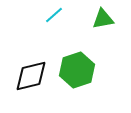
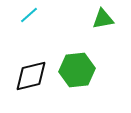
cyan line: moved 25 px left
green hexagon: rotated 12 degrees clockwise
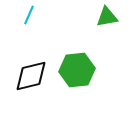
cyan line: rotated 24 degrees counterclockwise
green triangle: moved 4 px right, 2 px up
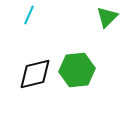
green triangle: rotated 35 degrees counterclockwise
black diamond: moved 4 px right, 2 px up
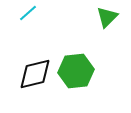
cyan line: moved 1 px left, 2 px up; rotated 24 degrees clockwise
green hexagon: moved 1 px left, 1 px down
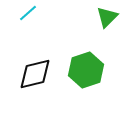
green hexagon: moved 10 px right, 1 px up; rotated 12 degrees counterclockwise
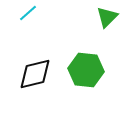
green hexagon: rotated 24 degrees clockwise
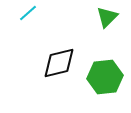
green hexagon: moved 19 px right, 7 px down; rotated 12 degrees counterclockwise
black diamond: moved 24 px right, 11 px up
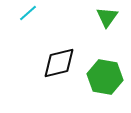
green triangle: rotated 10 degrees counterclockwise
green hexagon: rotated 16 degrees clockwise
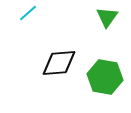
black diamond: rotated 9 degrees clockwise
